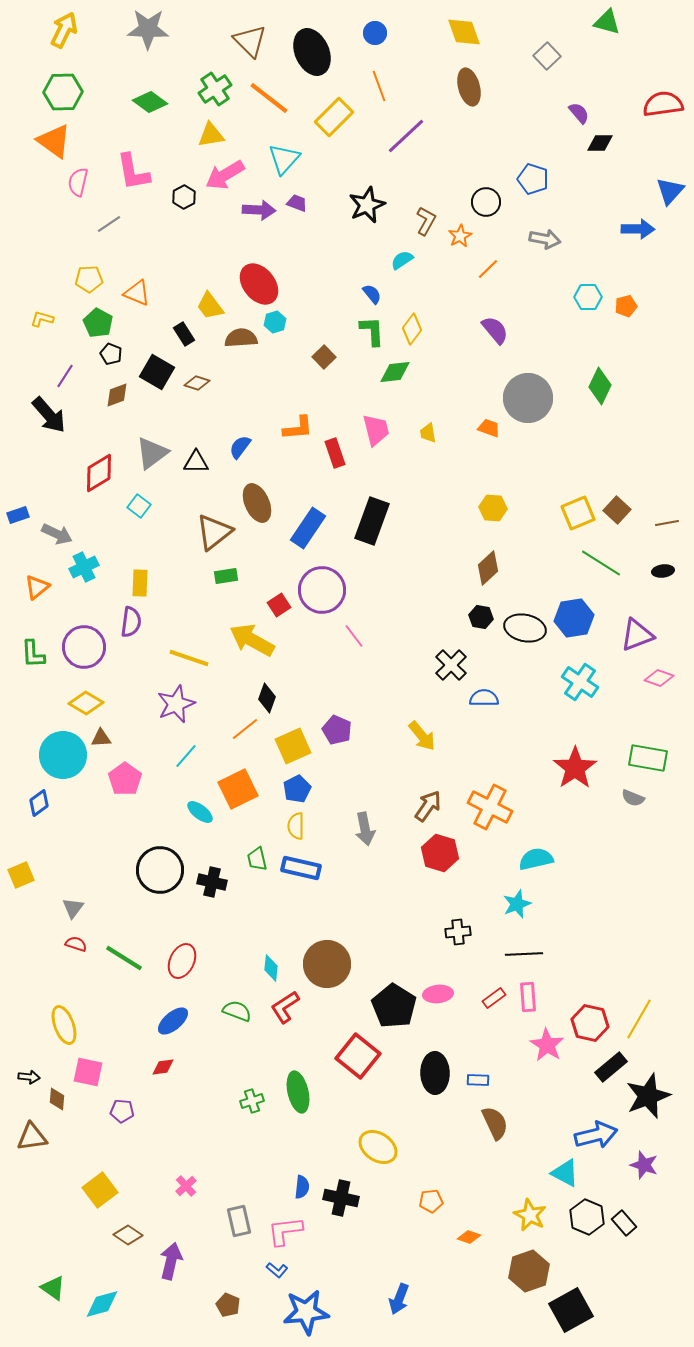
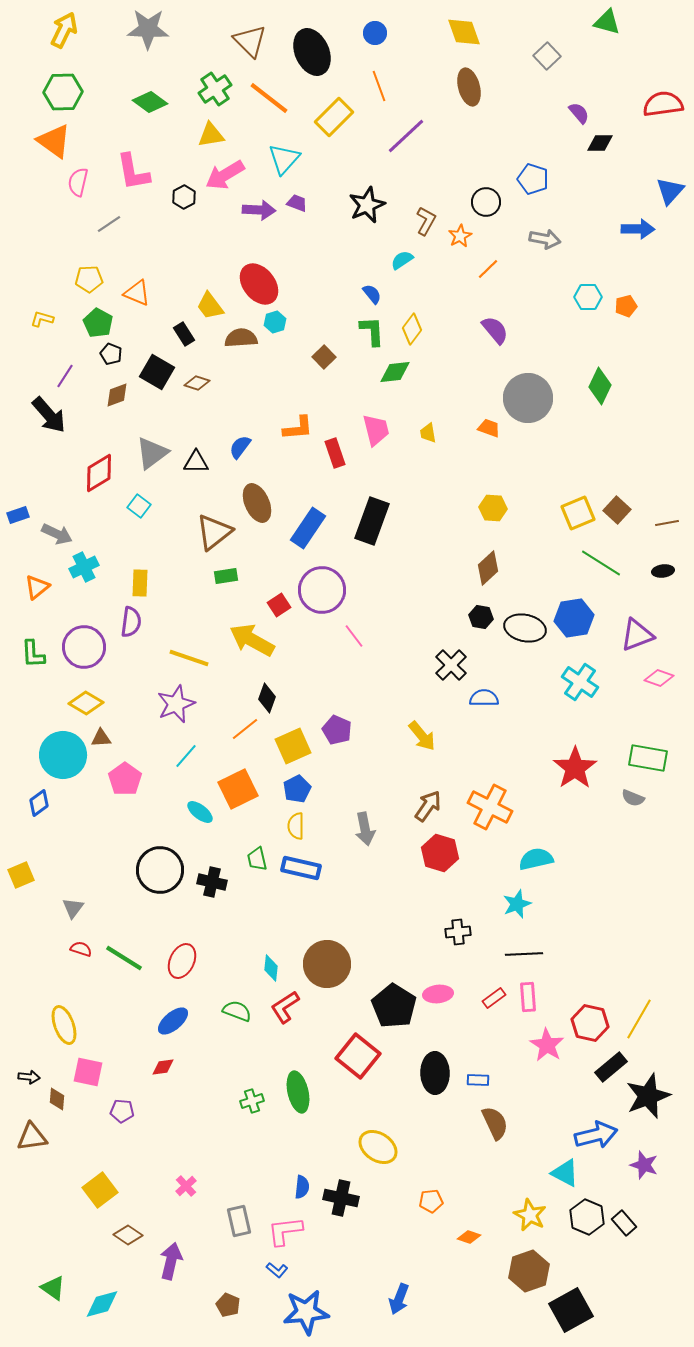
red semicircle at (76, 944): moved 5 px right, 5 px down
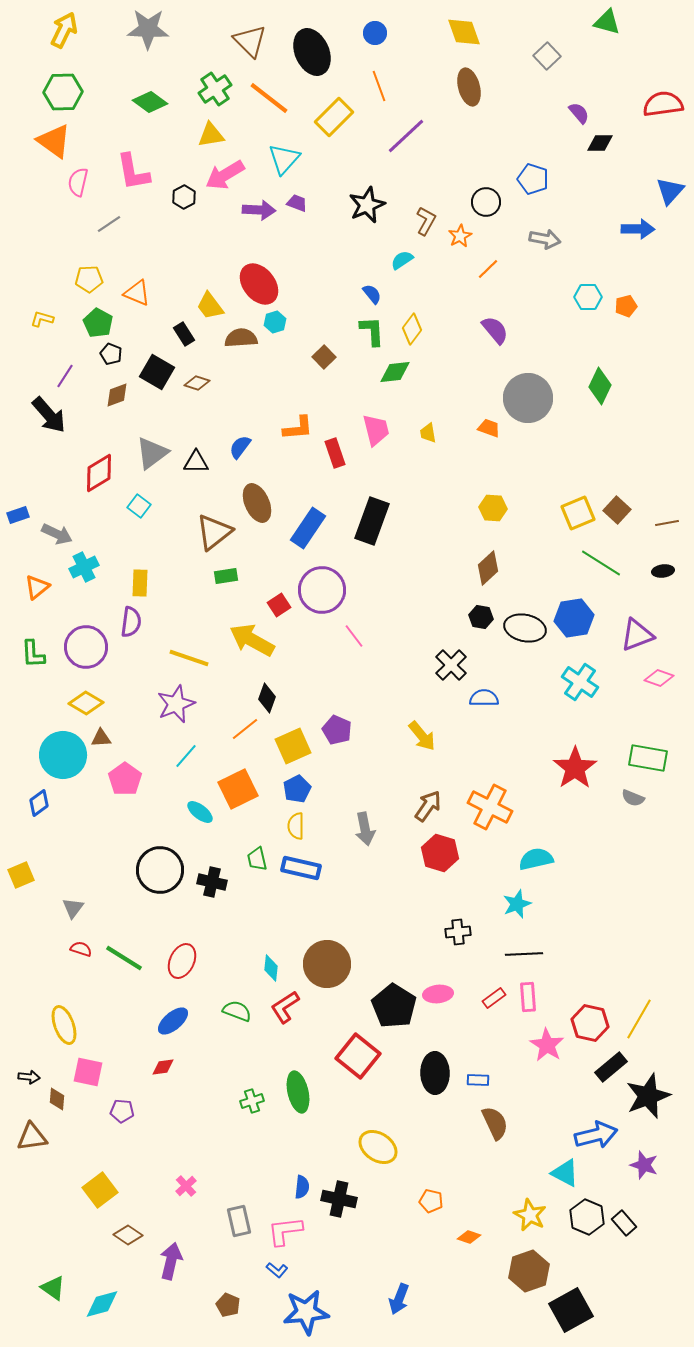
purple circle at (84, 647): moved 2 px right
black cross at (341, 1198): moved 2 px left, 1 px down
orange pentagon at (431, 1201): rotated 20 degrees clockwise
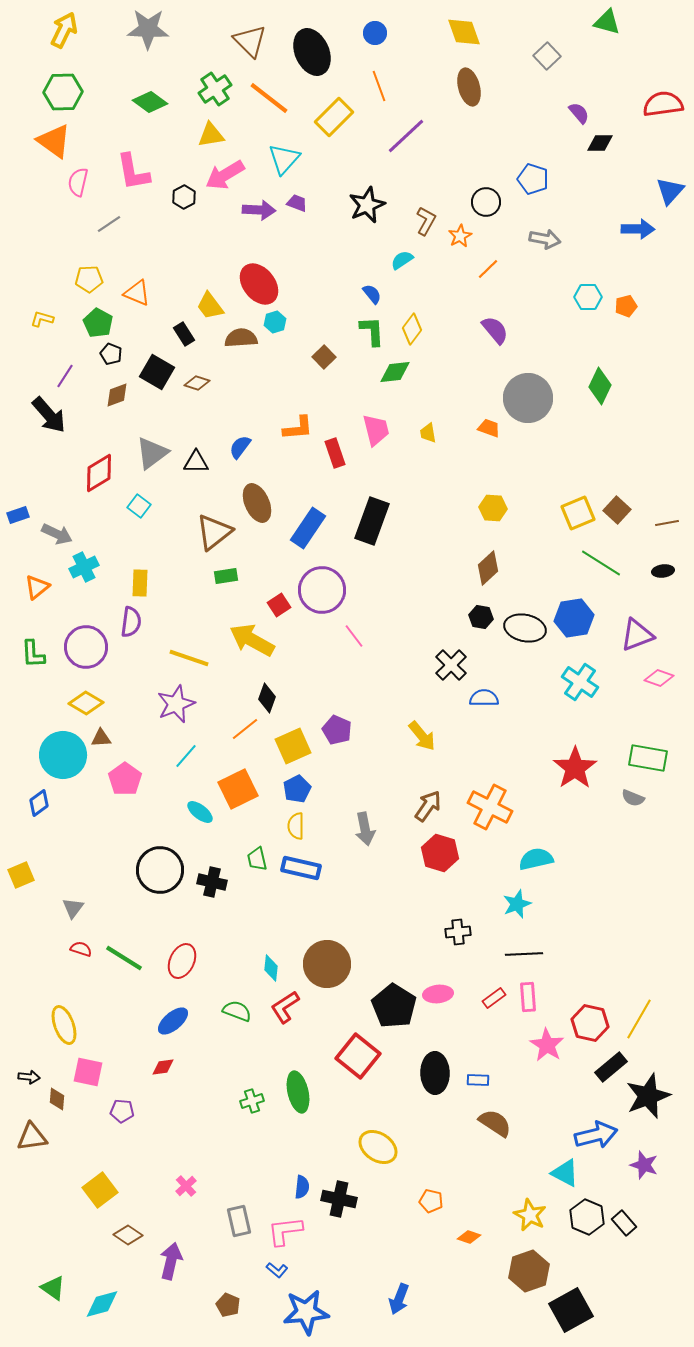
brown semicircle at (495, 1123): rotated 32 degrees counterclockwise
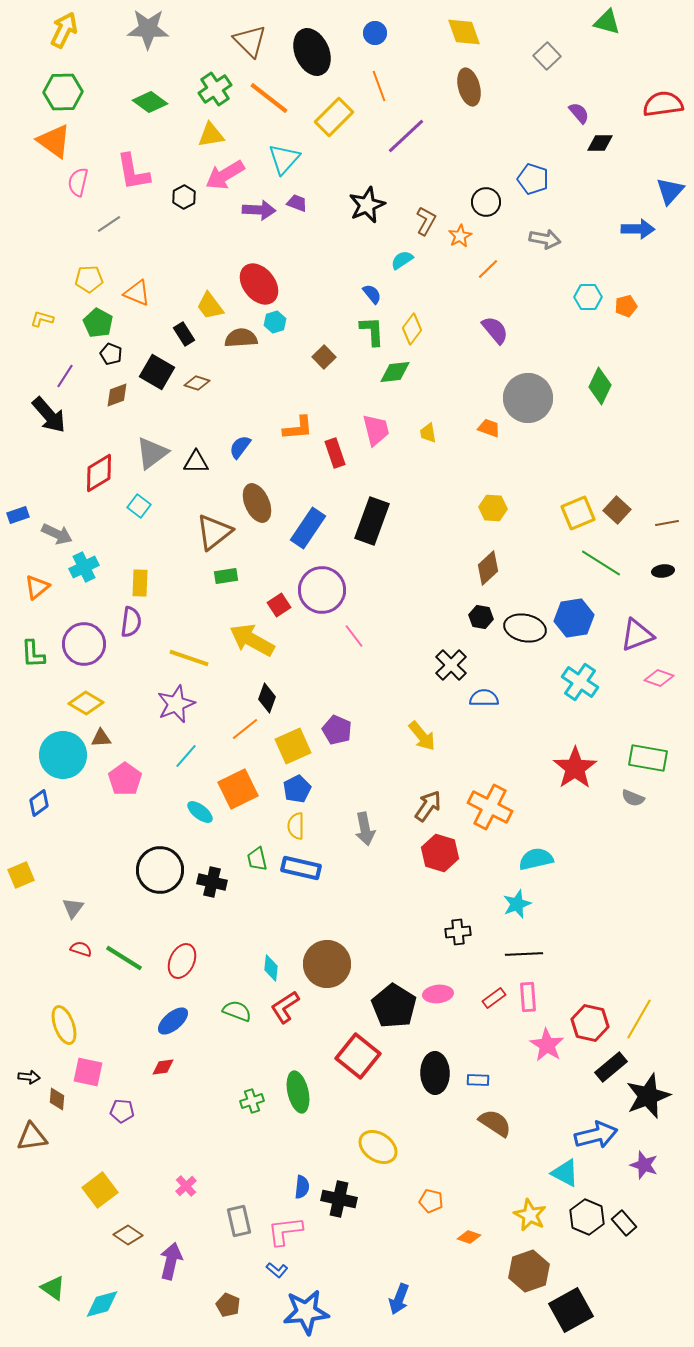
purple circle at (86, 647): moved 2 px left, 3 px up
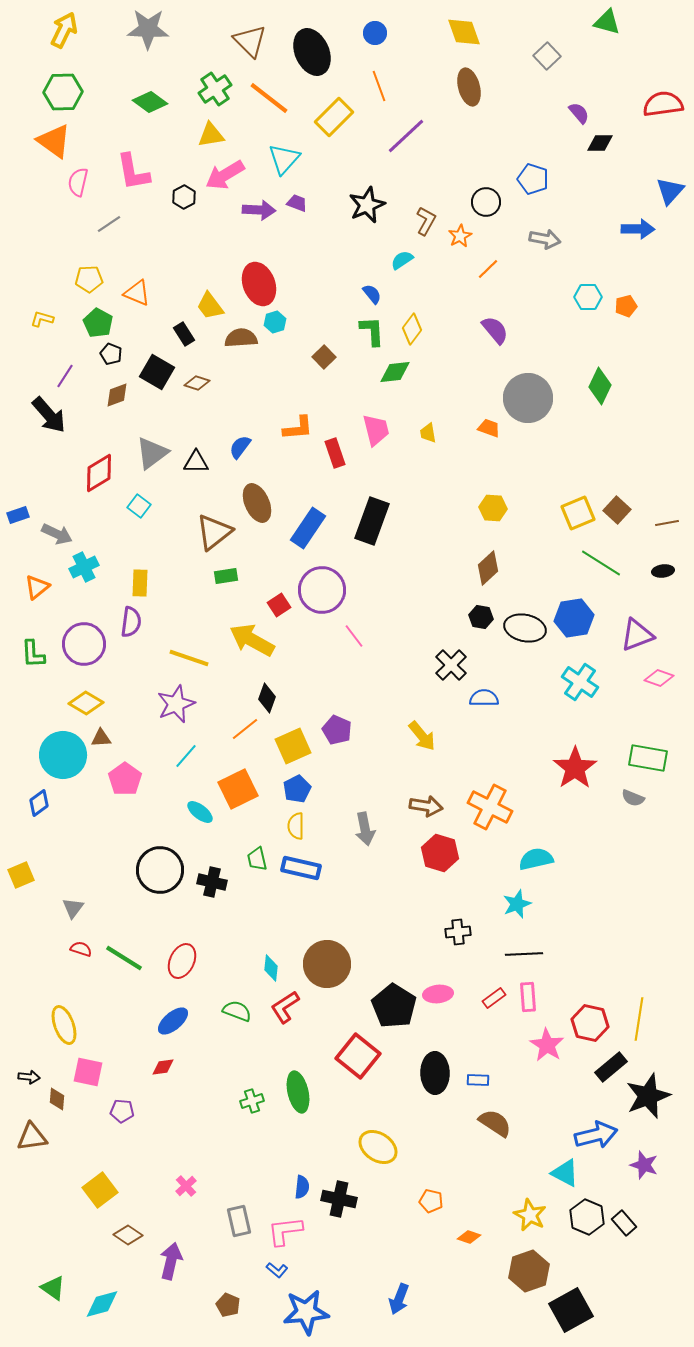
red ellipse at (259, 284): rotated 18 degrees clockwise
brown arrow at (428, 806): moved 2 px left; rotated 64 degrees clockwise
yellow line at (639, 1019): rotated 21 degrees counterclockwise
